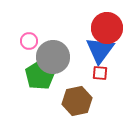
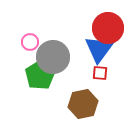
red circle: moved 1 px right
pink circle: moved 1 px right, 1 px down
blue triangle: moved 1 px left, 1 px up
brown hexagon: moved 6 px right, 3 px down
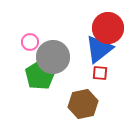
blue triangle: rotated 16 degrees clockwise
